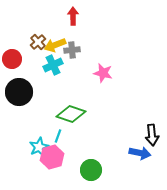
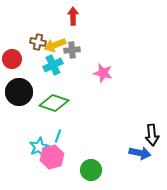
brown cross: rotated 35 degrees counterclockwise
green diamond: moved 17 px left, 11 px up
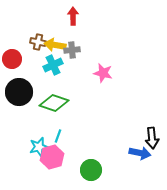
yellow arrow: rotated 30 degrees clockwise
black arrow: moved 3 px down
cyan star: rotated 12 degrees clockwise
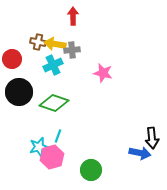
yellow arrow: moved 1 px up
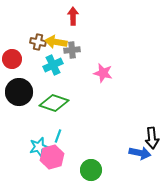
yellow arrow: moved 1 px right, 2 px up
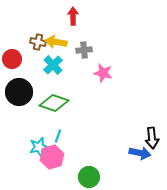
gray cross: moved 12 px right
cyan cross: rotated 18 degrees counterclockwise
green circle: moved 2 px left, 7 px down
